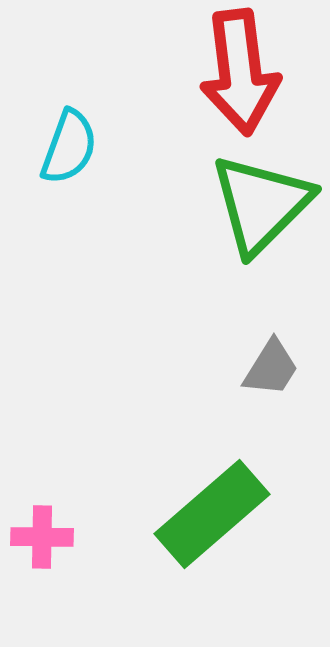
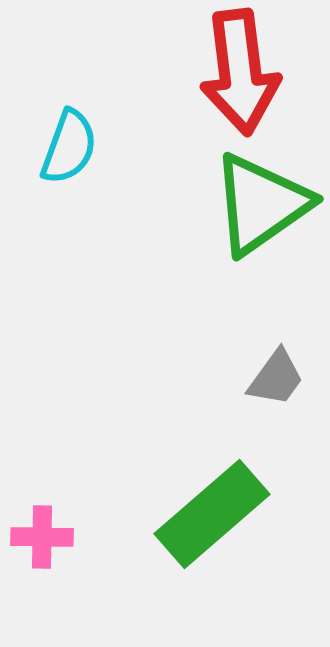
green triangle: rotated 10 degrees clockwise
gray trapezoid: moved 5 px right, 10 px down; rotated 4 degrees clockwise
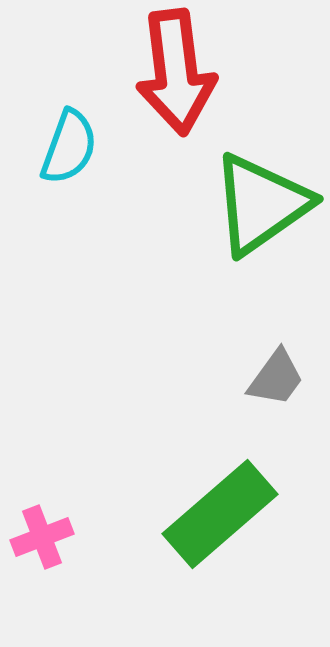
red arrow: moved 64 px left
green rectangle: moved 8 px right
pink cross: rotated 22 degrees counterclockwise
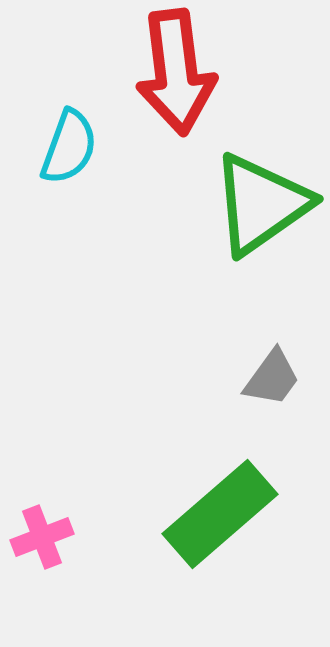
gray trapezoid: moved 4 px left
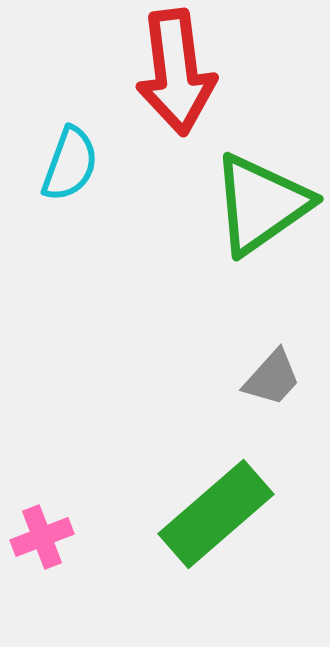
cyan semicircle: moved 1 px right, 17 px down
gray trapezoid: rotated 6 degrees clockwise
green rectangle: moved 4 px left
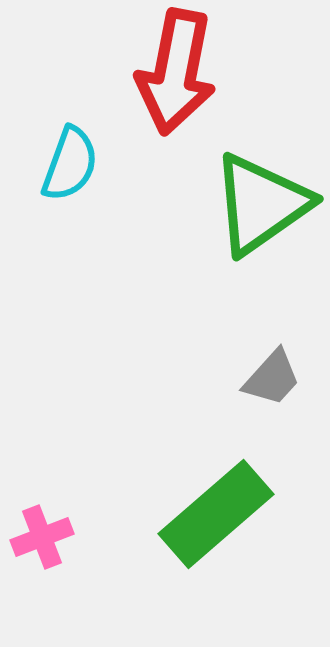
red arrow: rotated 18 degrees clockwise
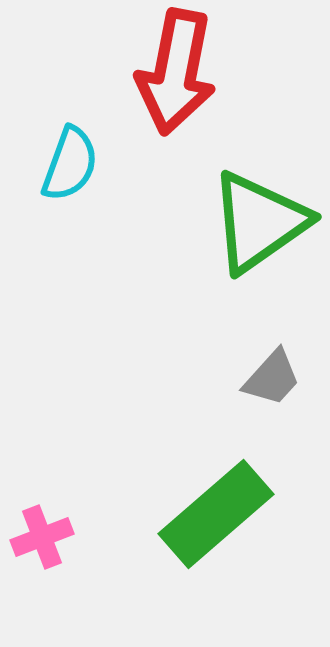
green triangle: moved 2 px left, 18 px down
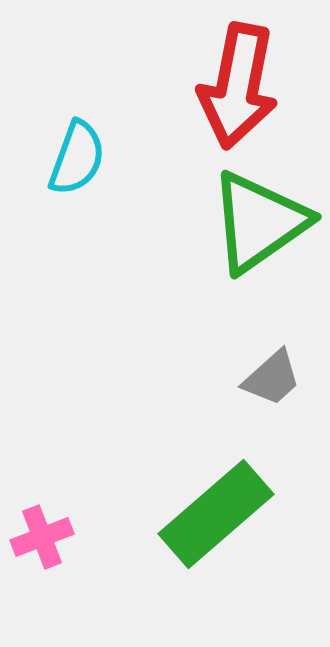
red arrow: moved 62 px right, 14 px down
cyan semicircle: moved 7 px right, 6 px up
gray trapezoid: rotated 6 degrees clockwise
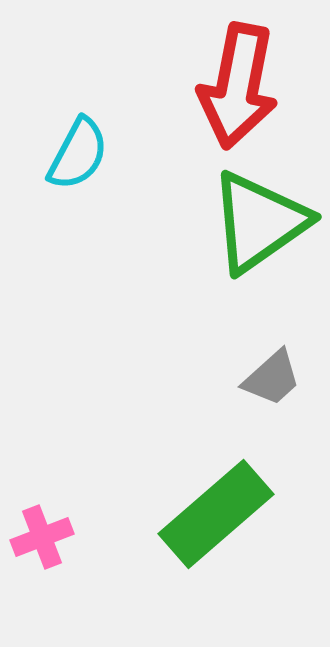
cyan semicircle: moved 1 px right, 4 px up; rotated 8 degrees clockwise
